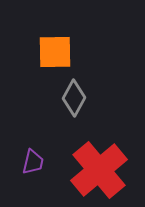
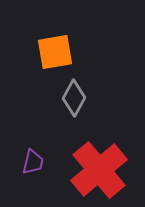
orange square: rotated 9 degrees counterclockwise
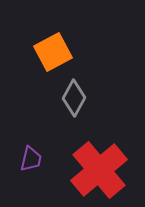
orange square: moved 2 px left; rotated 18 degrees counterclockwise
purple trapezoid: moved 2 px left, 3 px up
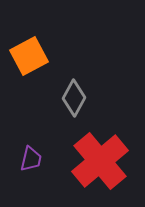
orange square: moved 24 px left, 4 px down
red cross: moved 1 px right, 9 px up
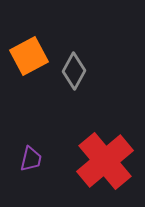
gray diamond: moved 27 px up
red cross: moved 5 px right
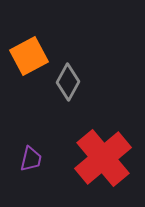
gray diamond: moved 6 px left, 11 px down
red cross: moved 2 px left, 3 px up
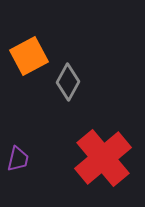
purple trapezoid: moved 13 px left
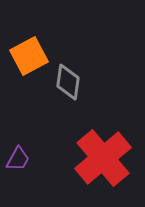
gray diamond: rotated 21 degrees counterclockwise
purple trapezoid: rotated 16 degrees clockwise
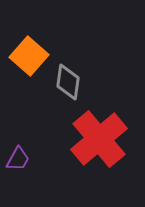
orange square: rotated 21 degrees counterclockwise
red cross: moved 4 px left, 19 px up
